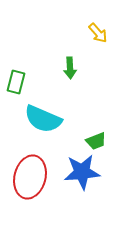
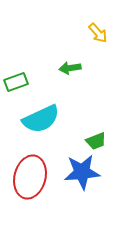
green arrow: rotated 85 degrees clockwise
green rectangle: rotated 55 degrees clockwise
cyan semicircle: moved 2 px left; rotated 48 degrees counterclockwise
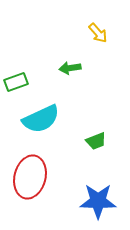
blue star: moved 16 px right, 29 px down; rotated 6 degrees clockwise
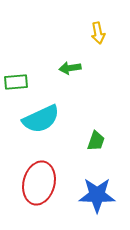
yellow arrow: rotated 30 degrees clockwise
green rectangle: rotated 15 degrees clockwise
green trapezoid: rotated 50 degrees counterclockwise
red ellipse: moved 9 px right, 6 px down
blue star: moved 1 px left, 6 px up
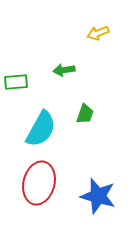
yellow arrow: rotated 80 degrees clockwise
green arrow: moved 6 px left, 2 px down
cyan semicircle: moved 10 px down; rotated 36 degrees counterclockwise
green trapezoid: moved 11 px left, 27 px up
blue star: moved 1 px right, 1 px down; rotated 15 degrees clockwise
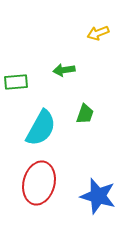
cyan semicircle: moved 1 px up
